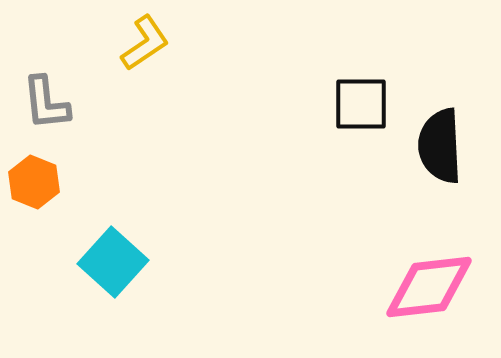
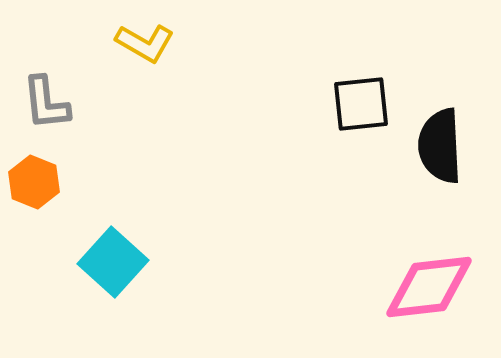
yellow L-shape: rotated 64 degrees clockwise
black square: rotated 6 degrees counterclockwise
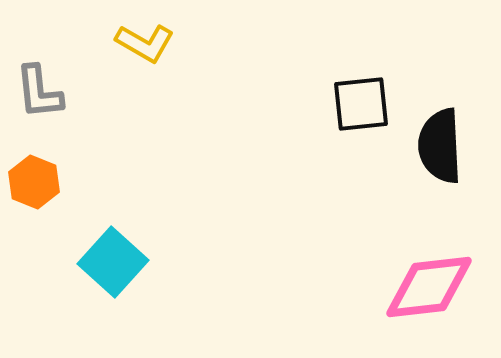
gray L-shape: moved 7 px left, 11 px up
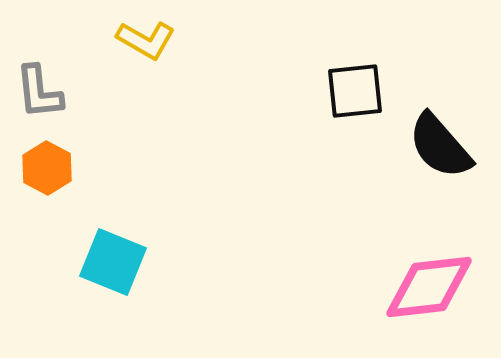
yellow L-shape: moved 1 px right, 3 px up
black square: moved 6 px left, 13 px up
black semicircle: rotated 38 degrees counterclockwise
orange hexagon: moved 13 px right, 14 px up; rotated 6 degrees clockwise
cyan square: rotated 20 degrees counterclockwise
